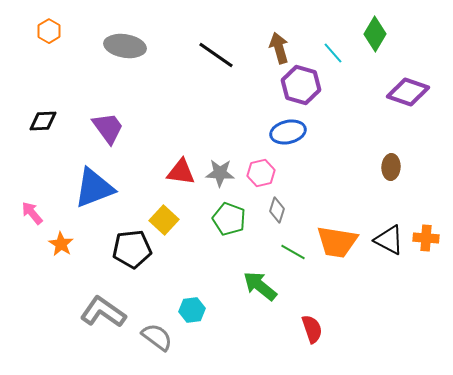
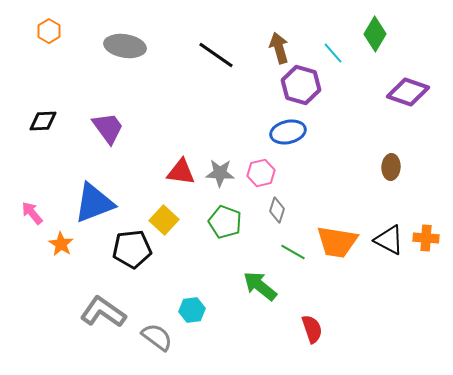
blue triangle: moved 15 px down
green pentagon: moved 4 px left, 3 px down
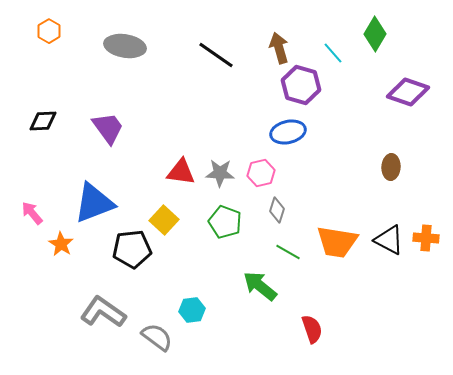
green line: moved 5 px left
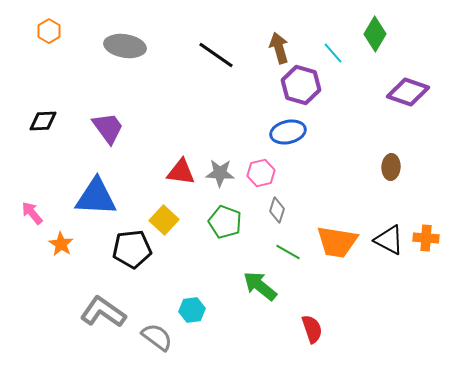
blue triangle: moved 2 px right, 6 px up; rotated 24 degrees clockwise
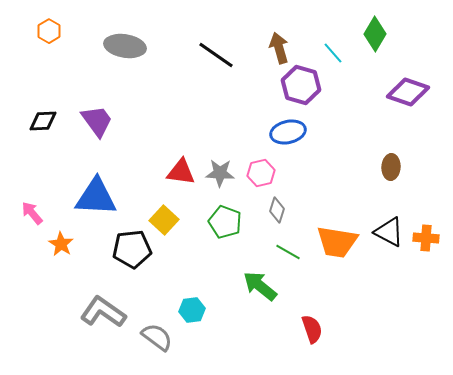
purple trapezoid: moved 11 px left, 7 px up
black triangle: moved 8 px up
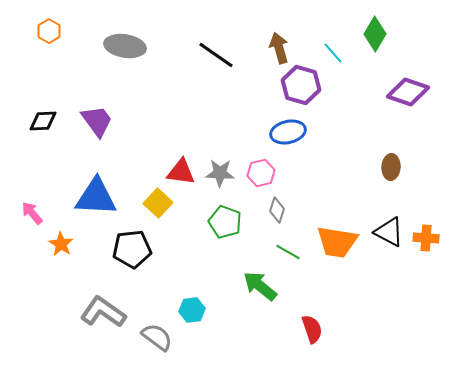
yellow square: moved 6 px left, 17 px up
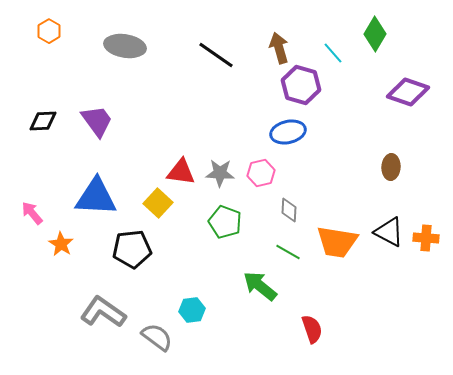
gray diamond: moved 12 px right; rotated 15 degrees counterclockwise
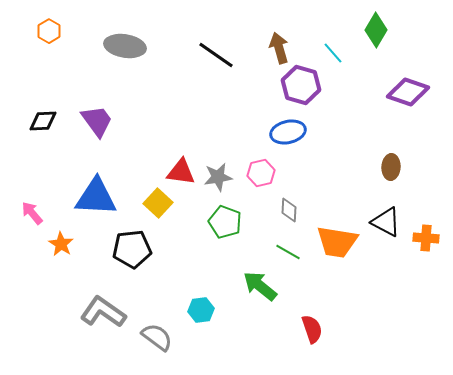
green diamond: moved 1 px right, 4 px up
gray star: moved 2 px left, 4 px down; rotated 12 degrees counterclockwise
black triangle: moved 3 px left, 10 px up
cyan hexagon: moved 9 px right
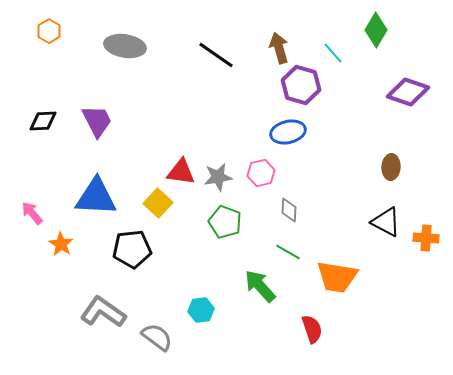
purple trapezoid: rotated 9 degrees clockwise
orange trapezoid: moved 35 px down
green arrow: rotated 9 degrees clockwise
